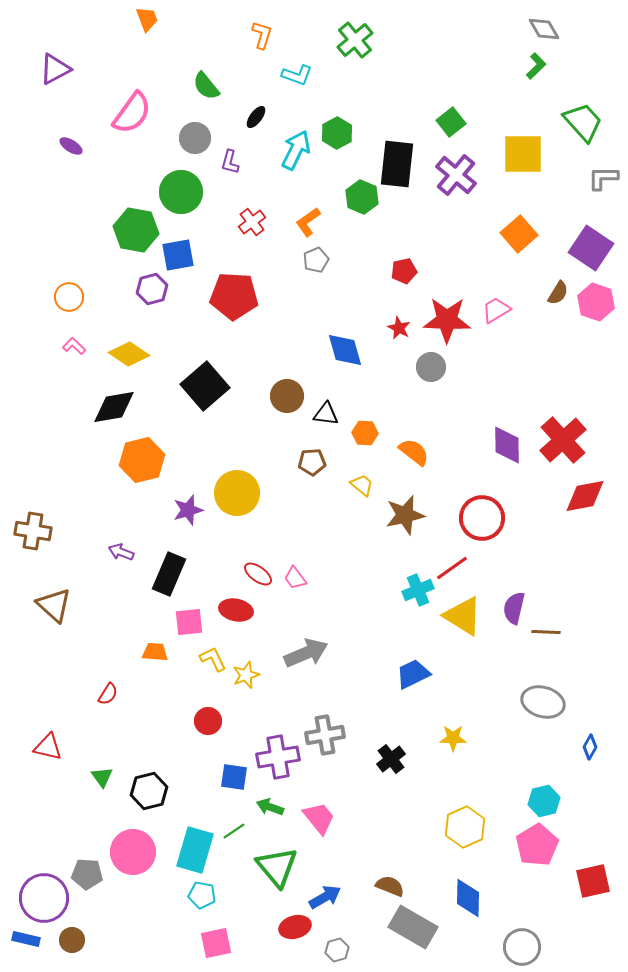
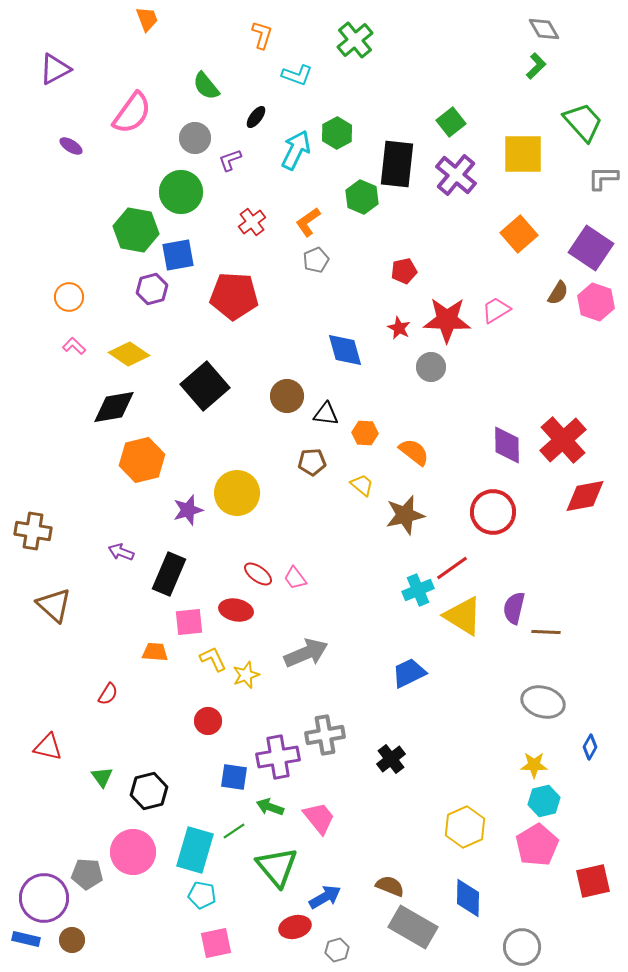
purple L-shape at (230, 162): moved 2 px up; rotated 55 degrees clockwise
red circle at (482, 518): moved 11 px right, 6 px up
blue trapezoid at (413, 674): moved 4 px left, 1 px up
yellow star at (453, 738): moved 81 px right, 27 px down
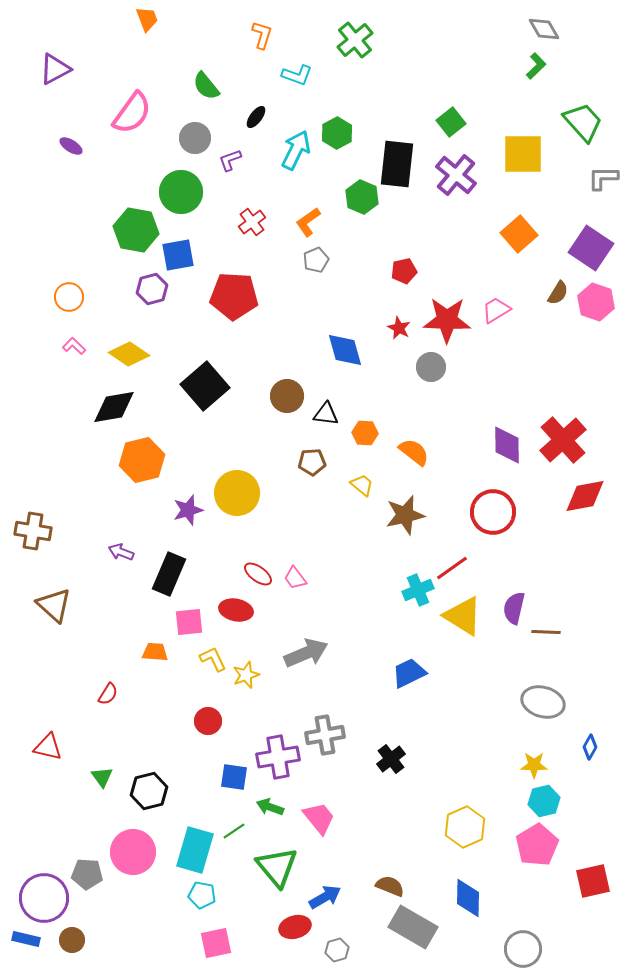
gray circle at (522, 947): moved 1 px right, 2 px down
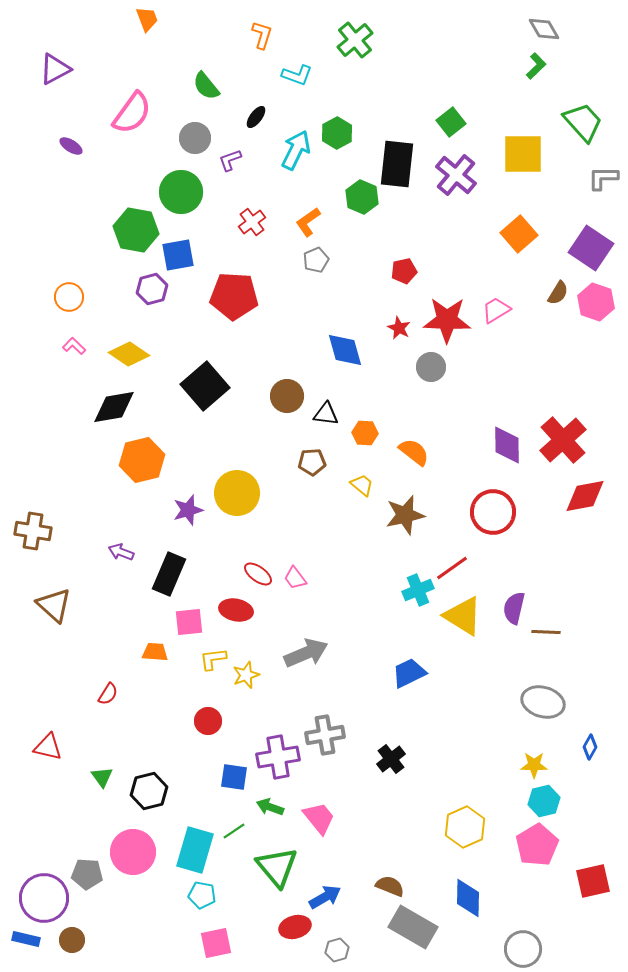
yellow L-shape at (213, 659): rotated 72 degrees counterclockwise
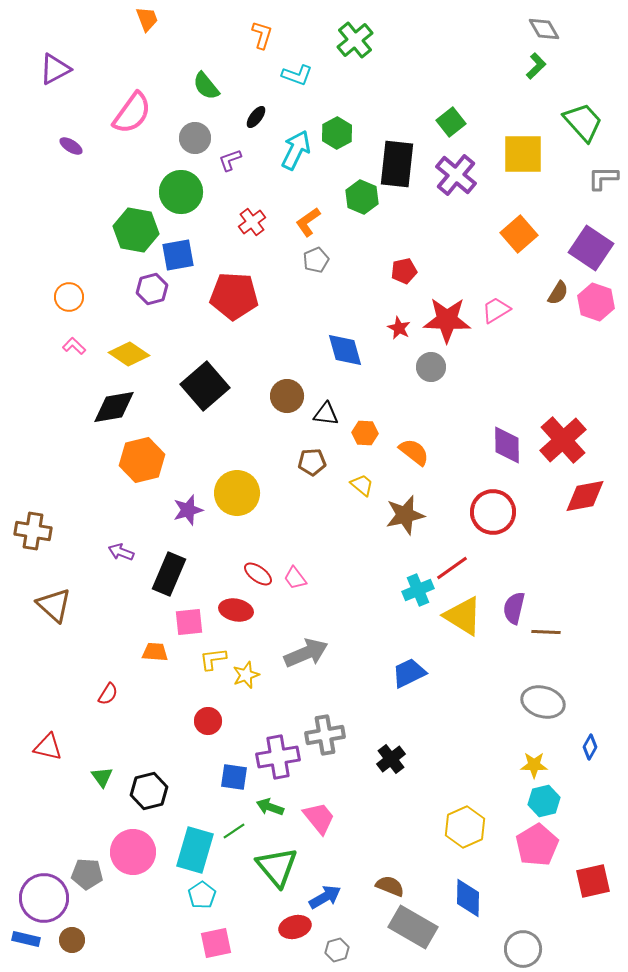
cyan pentagon at (202, 895): rotated 28 degrees clockwise
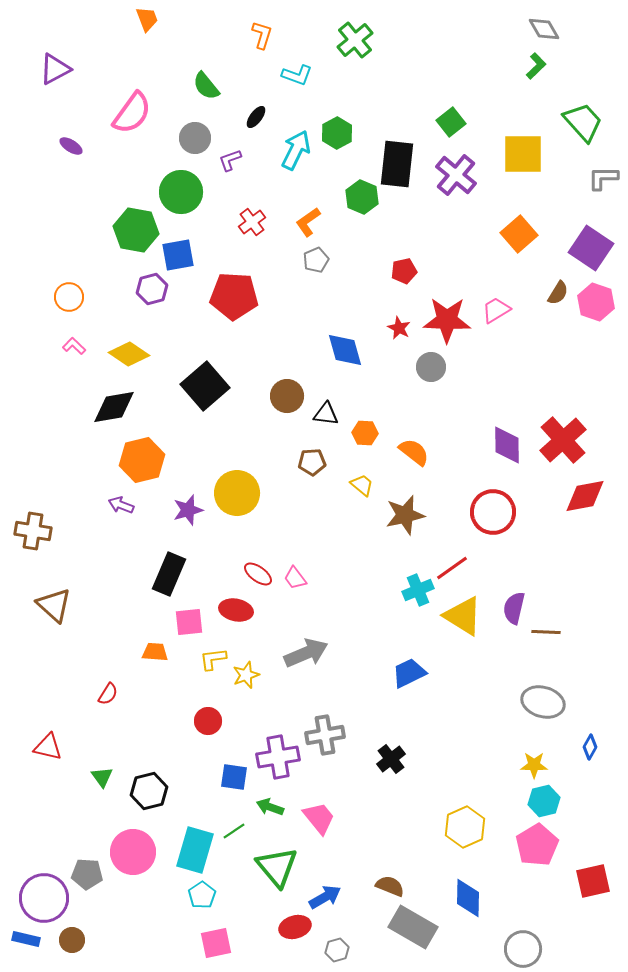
purple arrow at (121, 552): moved 47 px up
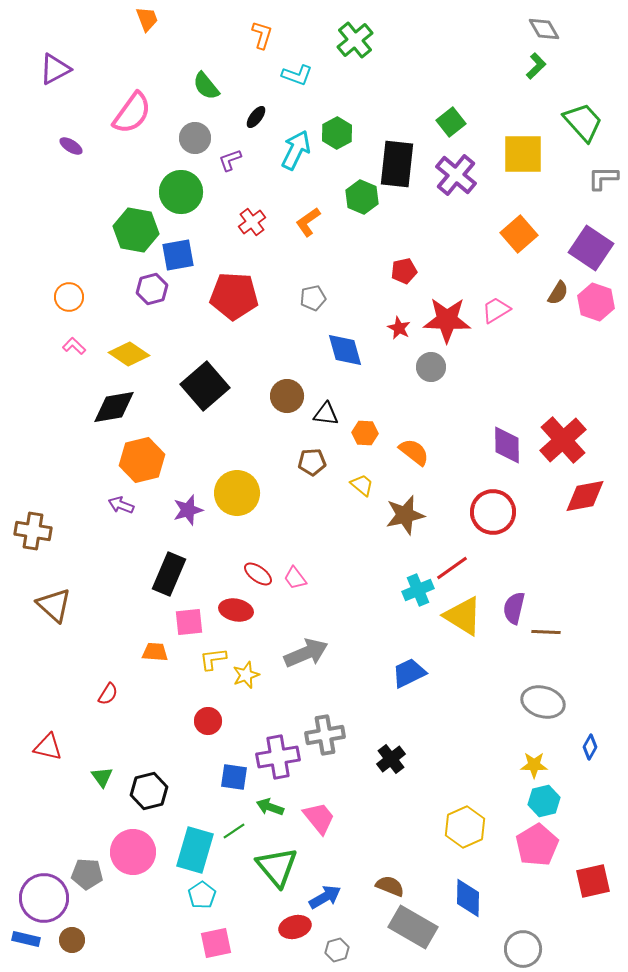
gray pentagon at (316, 260): moved 3 px left, 38 px down; rotated 10 degrees clockwise
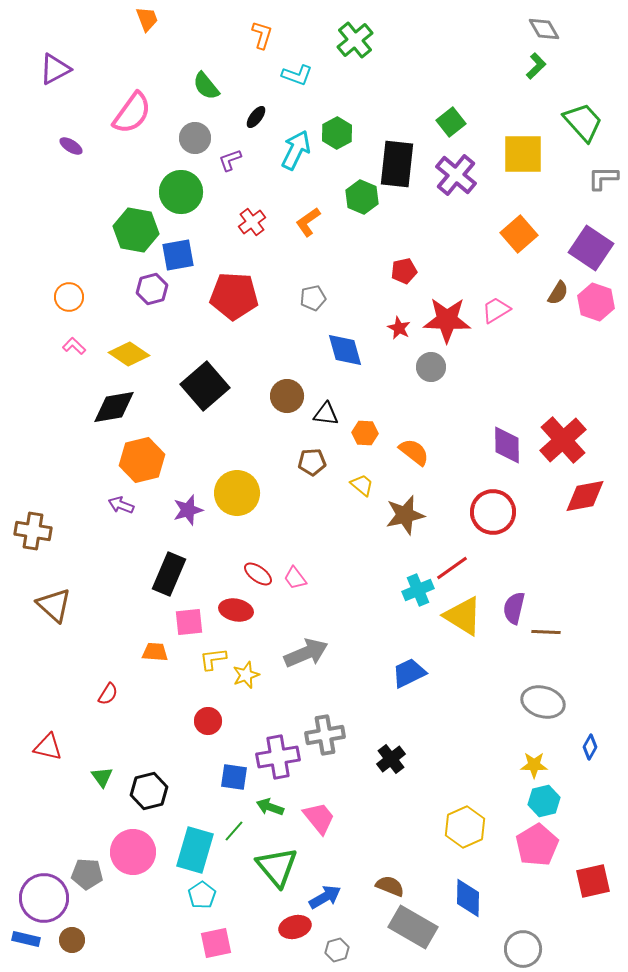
green line at (234, 831): rotated 15 degrees counterclockwise
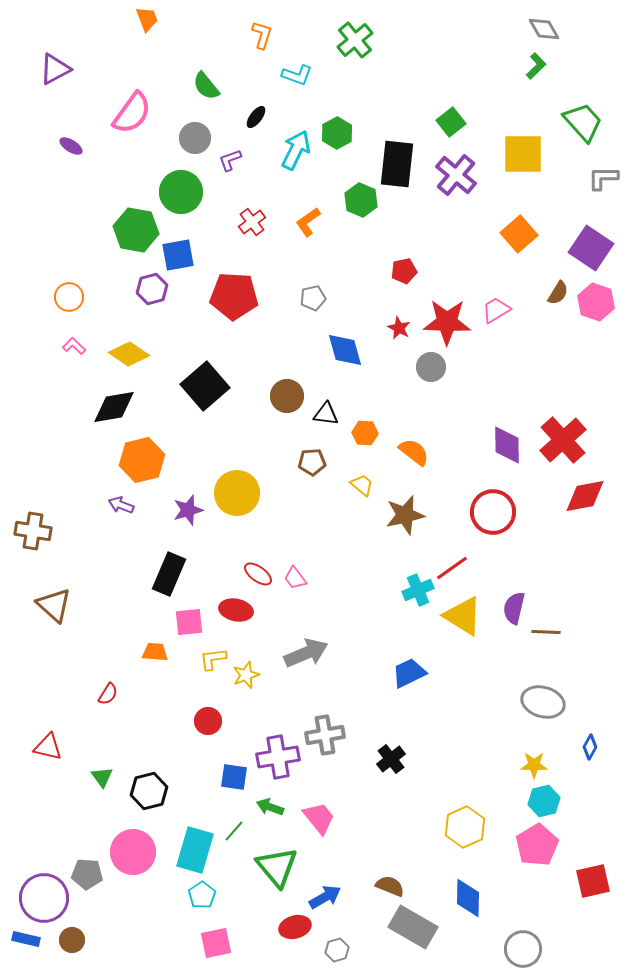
green hexagon at (362, 197): moved 1 px left, 3 px down
red star at (447, 320): moved 2 px down
